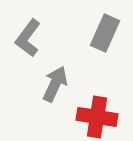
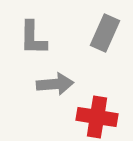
gray L-shape: moved 5 px right; rotated 36 degrees counterclockwise
gray arrow: rotated 60 degrees clockwise
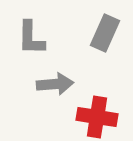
gray L-shape: moved 2 px left
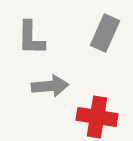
gray arrow: moved 5 px left, 2 px down
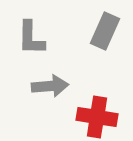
gray rectangle: moved 2 px up
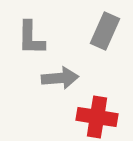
gray arrow: moved 10 px right, 8 px up
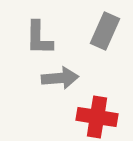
gray L-shape: moved 8 px right
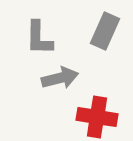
gray arrow: rotated 9 degrees counterclockwise
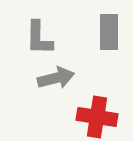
gray rectangle: moved 4 px right, 1 px down; rotated 24 degrees counterclockwise
gray arrow: moved 4 px left
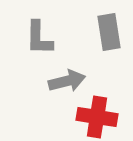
gray rectangle: rotated 9 degrees counterclockwise
gray arrow: moved 11 px right, 3 px down
